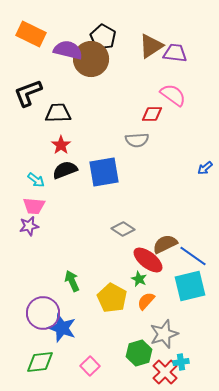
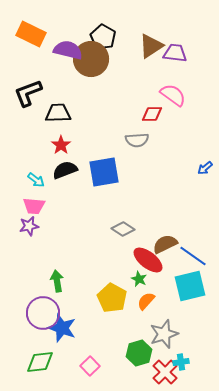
green arrow: moved 15 px left; rotated 15 degrees clockwise
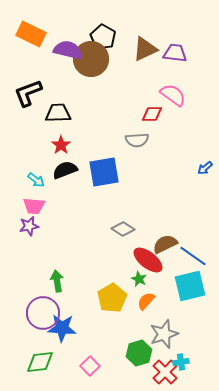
brown triangle: moved 6 px left, 3 px down; rotated 8 degrees clockwise
yellow pentagon: rotated 12 degrees clockwise
blue star: rotated 16 degrees counterclockwise
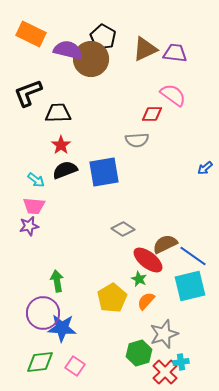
pink square: moved 15 px left; rotated 12 degrees counterclockwise
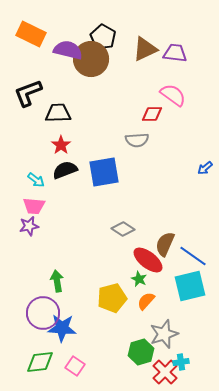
brown semicircle: rotated 40 degrees counterclockwise
yellow pentagon: rotated 16 degrees clockwise
green hexagon: moved 2 px right, 1 px up
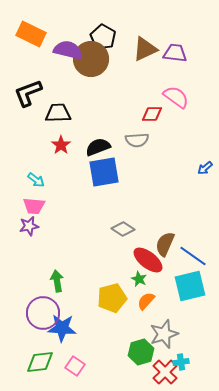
pink semicircle: moved 3 px right, 2 px down
black semicircle: moved 33 px right, 23 px up
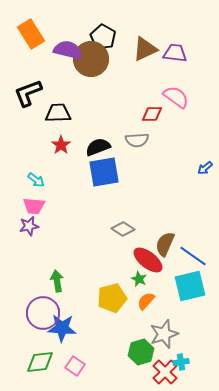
orange rectangle: rotated 32 degrees clockwise
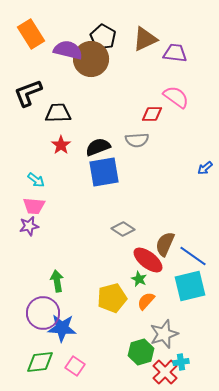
brown triangle: moved 10 px up
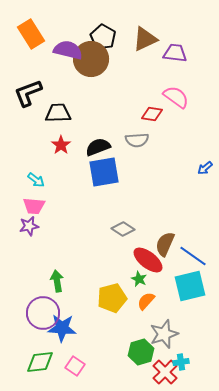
red diamond: rotated 10 degrees clockwise
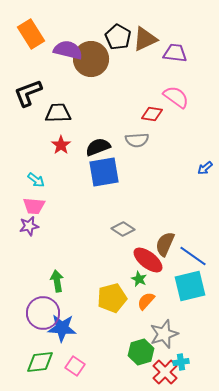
black pentagon: moved 15 px right
